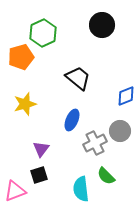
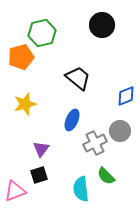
green hexagon: moved 1 px left; rotated 12 degrees clockwise
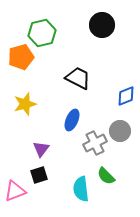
black trapezoid: rotated 12 degrees counterclockwise
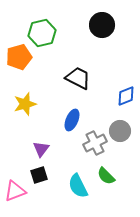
orange pentagon: moved 2 px left
cyan semicircle: moved 3 px left, 3 px up; rotated 20 degrees counterclockwise
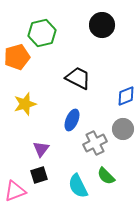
orange pentagon: moved 2 px left
gray circle: moved 3 px right, 2 px up
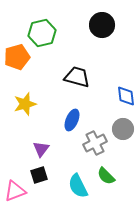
black trapezoid: moved 1 px left, 1 px up; rotated 12 degrees counterclockwise
blue diamond: rotated 75 degrees counterclockwise
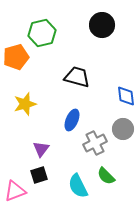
orange pentagon: moved 1 px left
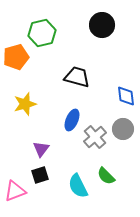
gray cross: moved 6 px up; rotated 15 degrees counterclockwise
black square: moved 1 px right
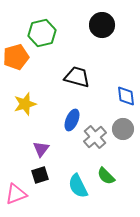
pink triangle: moved 1 px right, 3 px down
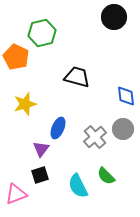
black circle: moved 12 px right, 8 px up
orange pentagon: rotated 30 degrees counterclockwise
blue ellipse: moved 14 px left, 8 px down
